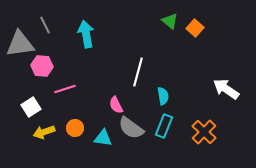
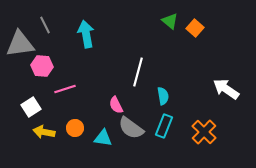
yellow arrow: rotated 30 degrees clockwise
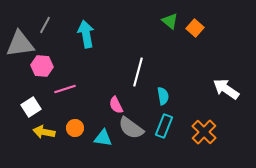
gray line: rotated 54 degrees clockwise
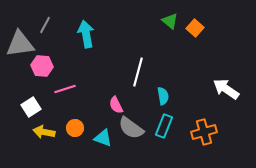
orange cross: rotated 30 degrees clockwise
cyan triangle: rotated 12 degrees clockwise
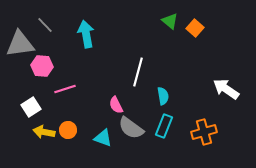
gray line: rotated 72 degrees counterclockwise
orange circle: moved 7 px left, 2 px down
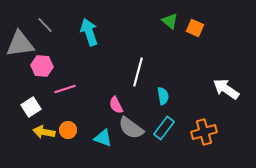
orange square: rotated 18 degrees counterclockwise
cyan arrow: moved 3 px right, 2 px up; rotated 8 degrees counterclockwise
cyan rectangle: moved 2 px down; rotated 15 degrees clockwise
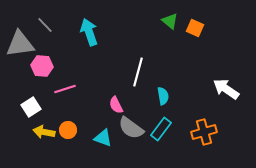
cyan rectangle: moved 3 px left, 1 px down
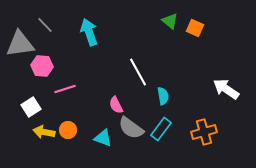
white line: rotated 44 degrees counterclockwise
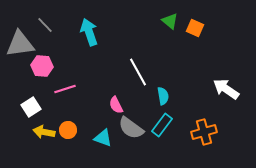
cyan rectangle: moved 1 px right, 4 px up
